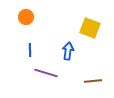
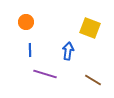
orange circle: moved 5 px down
purple line: moved 1 px left, 1 px down
brown line: moved 1 px up; rotated 36 degrees clockwise
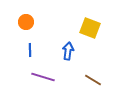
purple line: moved 2 px left, 3 px down
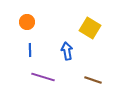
orange circle: moved 1 px right
yellow square: rotated 10 degrees clockwise
blue arrow: moved 1 px left; rotated 18 degrees counterclockwise
brown line: rotated 12 degrees counterclockwise
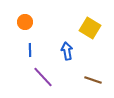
orange circle: moved 2 px left
purple line: rotated 30 degrees clockwise
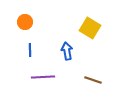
purple line: rotated 50 degrees counterclockwise
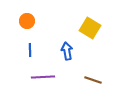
orange circle: moved 2 px right, 1 px up
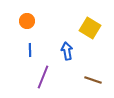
purple line: rotated 65 degrees counterclockwise
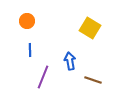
blue arrow: moved 3 px right, 10 px down
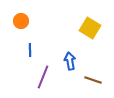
orange circle: moved 6 px left
